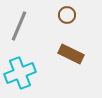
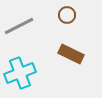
gray line: rotated 40 degrees clockwise
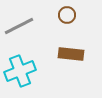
brown rectangle: rotated 20 degrees counterclockwise
cyan cross: moved 2 px up
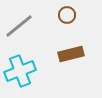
gray line: rotated 12 degrees counterclockwise
brown rectangle: rotated 20 degrees counterclockwise
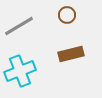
gray line: rotated 8 degrees clockwise
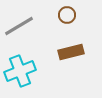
brown rectangle: moved 2 px up
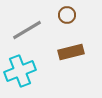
gray line: moved 8 px right, 4 px down
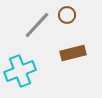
gray line: moved 10 px right, 5 px up; rotated 16 degrees counterclockwise
brown rectangle: moved 2 px right, 1 px down
